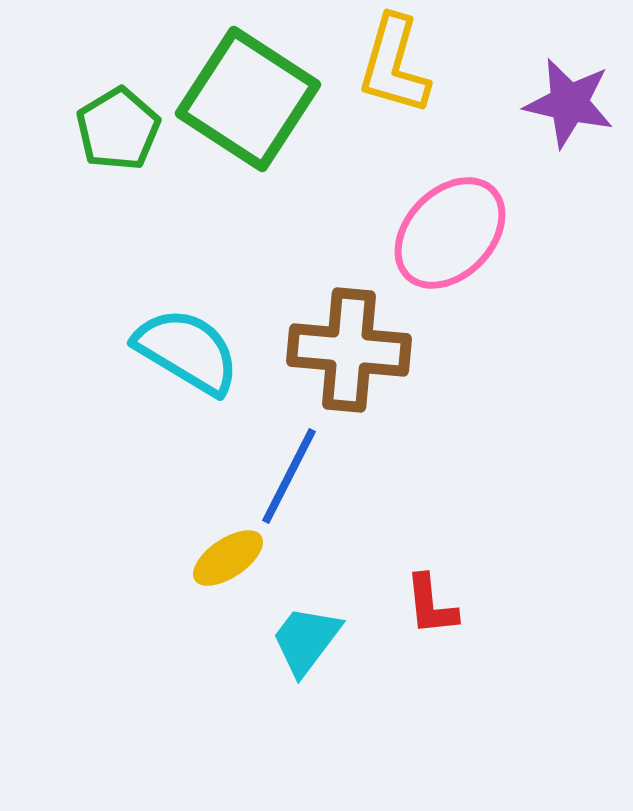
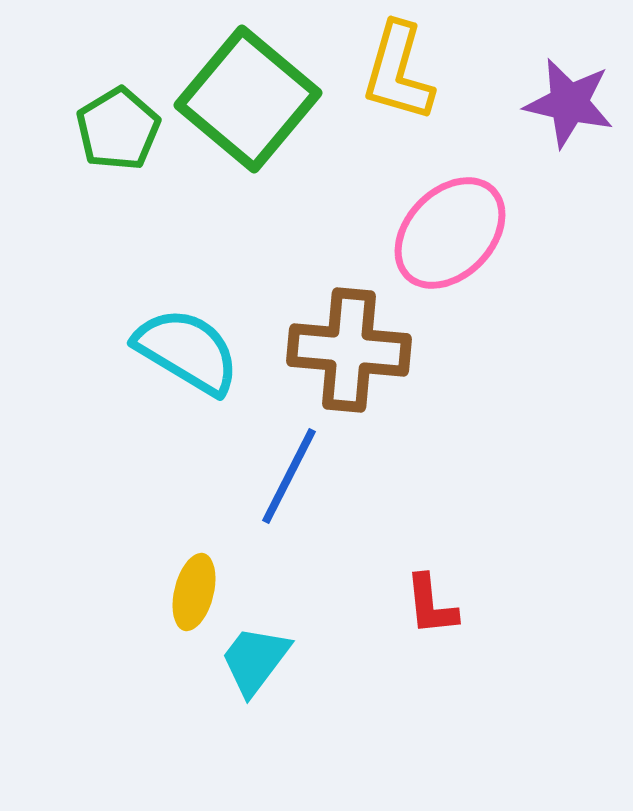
yellow L-shape: moved 4 px right, 7 px down
green square: rotated 7 degrees clockwise
yellow ellipse: moved 34 px left, 34 px down; rotated 42 degrees counterclockwise
cyan trapezoid: moved 51 px left, 20 px down
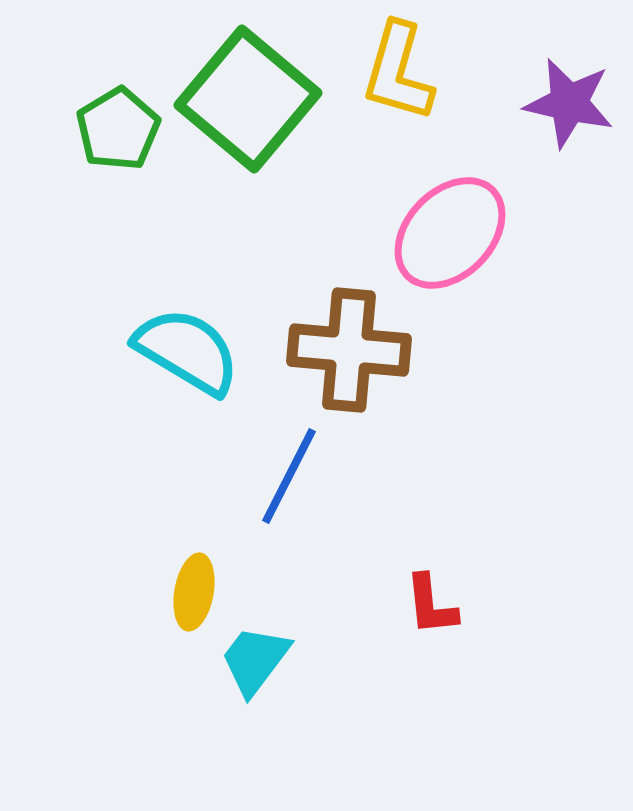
yellow ellipse: rotated 4 degrees counterclockwise
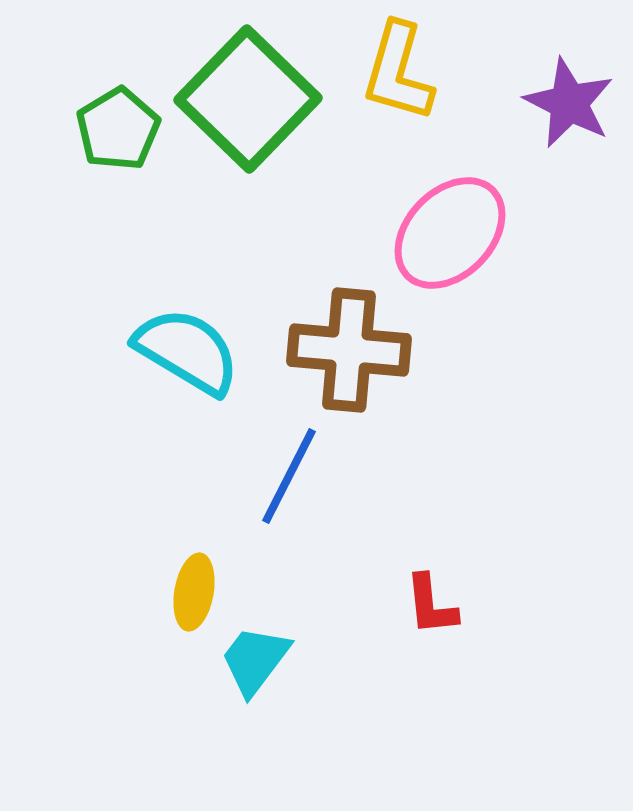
green square: rotated 4 degrees clockwise
purple star: rotated 14 degrees clockwise
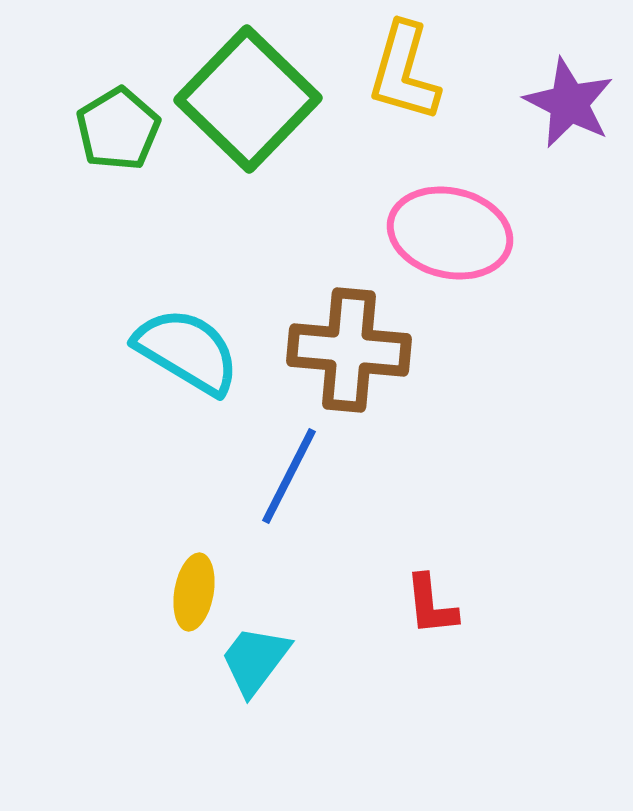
yellow L-shape: moved 6 px right
pink ellipse: rotated 59 degrees clockwise
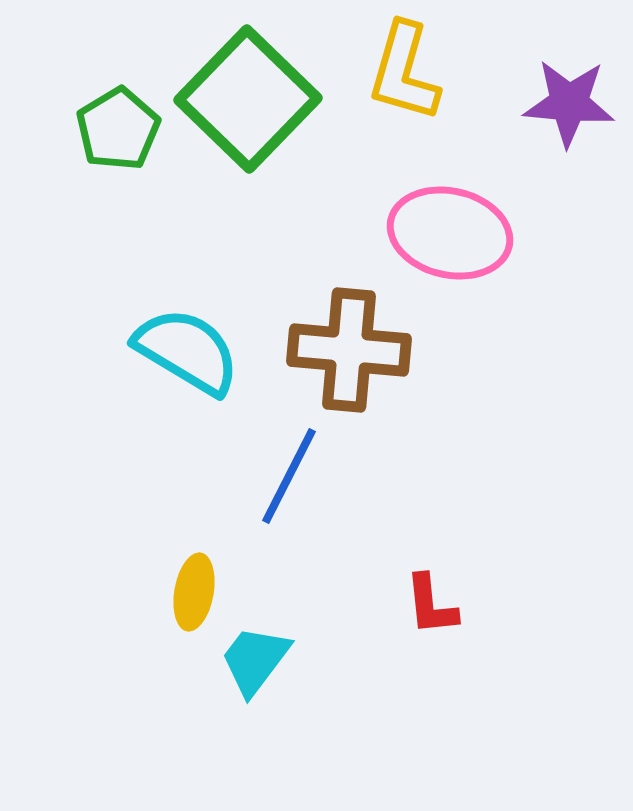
purple star: rotated 22 degrees counterclockwise
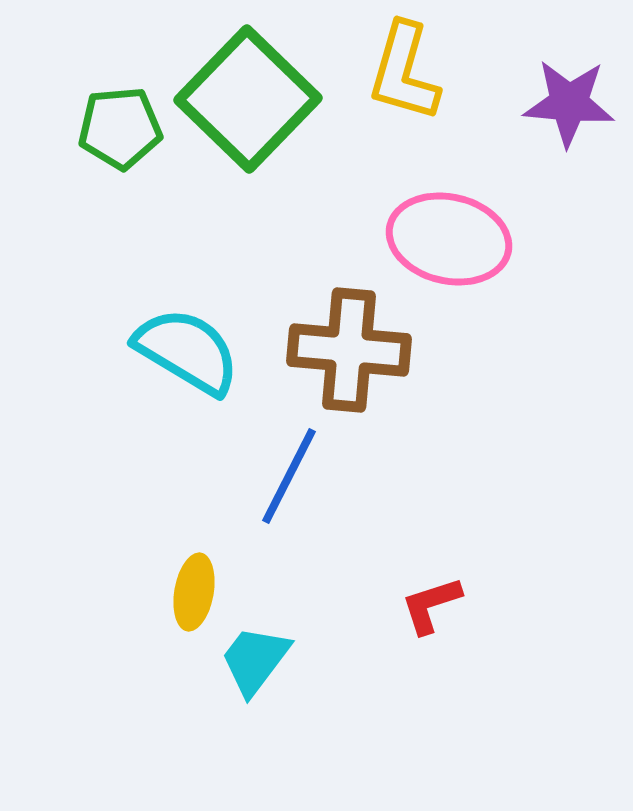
green pentagon: moved 2 px right, 1 px up; rotated 26 degrees clockwise
pink ellipse: moved 1 px left, 6 px down
red L-shape: rotated 78 degrees clockwise
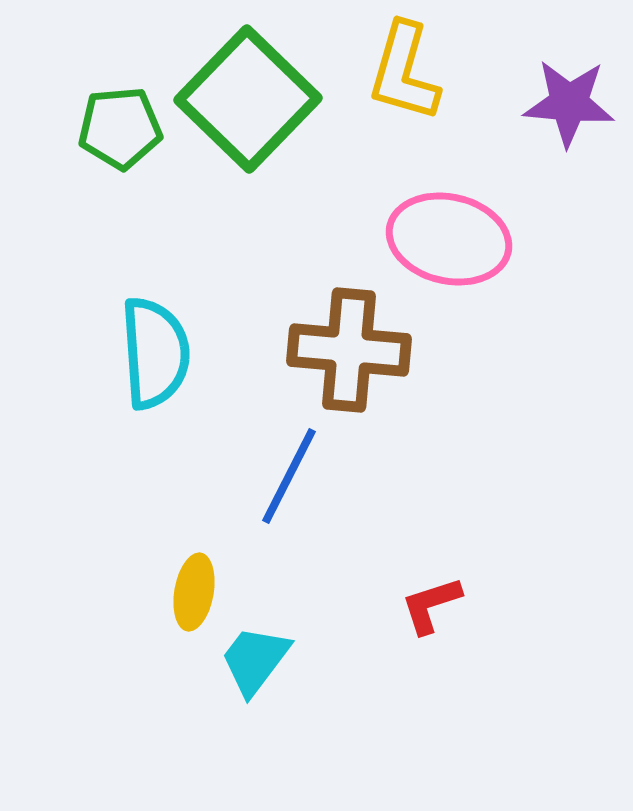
cyan semicircle: moved 32 px left, 2 px down; rotated 55 degrees clockwise
